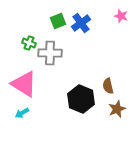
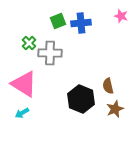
blue cross: rotated 30 degrees clockwise
green cross: rotated 24 degrees clockwise
brown star: moved 2 px left
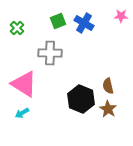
pink star: rotated 16 degrees counterclockwise
blue cross: moved 3 px right; rotated 36 degrees clockwise
green cross: moved 12 px left, 15 px up
brown star: moved 7 px left; rotated 18 degrees counterclockwise
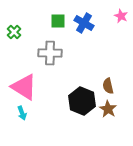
pink star: rotated 24 degrees clockwise
green square: rotated 21 degrees clockwise
green cross: moved 3 px left, 4 px down
pink triangle: moved 3 px down
black hexagon: moved 1 px right, 2 px down
cyan arrow: rotated 80 degrees counterclockwise
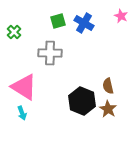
green square: rotated 14 degrees counterclockwise
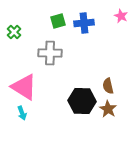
blue cross: rotated 36 degrees counterclockwise
black hexagon: rotated 20 degrees counterclockwise
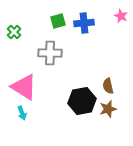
black hexagon: rotated 12 degrees counterclockwise
brown star: rotated 24 degrees clockwise
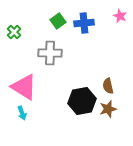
pink star: moved 1 px left
green square: rotated 21 degrees counterclockwise
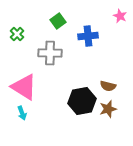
blue cross: moved 4 px right, 13 px down
green cross: moved 3 px right, 2 px down
brown semicircle: rotated 63 degrees counterclockwise
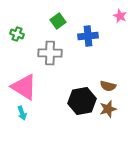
green cross: rotated 24 degrees counterclockwise
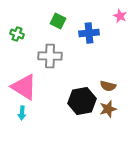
green square: rotated 28 degrees counterclockwise
blue cross: moved 1 px right, 3 px up
gray cross: moved 3 px down
cyan arrow: rotated 24 degrees clockwise
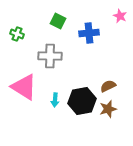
brown semicircle: rotated 140 degrees clockwise
cyan arrow: moved 33 px right, 13 px up
